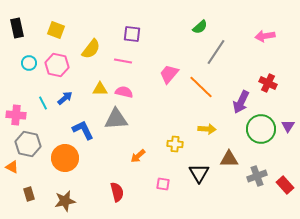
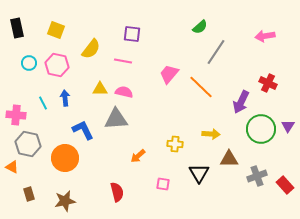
blue arrow: rotated 56 degrees counterclockwise
yellow arrow: moved 4 px right, 5 px down
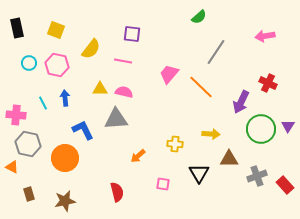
green semicircle: moved 1 px left, 10 px up
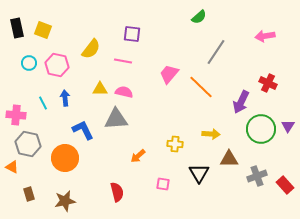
yellow square: moved 13 px left
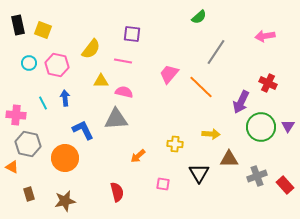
black rectangle: moved 1 px right, 3 px up
yellow triangle: moved 1 px right, 8 px up
green circle: moved 2 px up
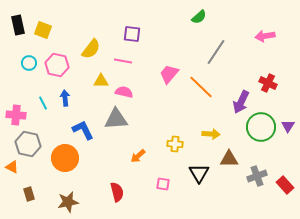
brown star: moved 3 px right, 1 px down
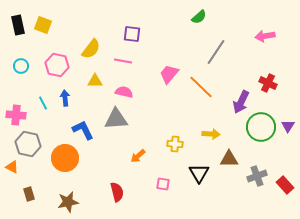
yellow square: moved 5 px up
cyan circle: moved 8 px left, 3 px down
yellow triangle: moved 6 px left
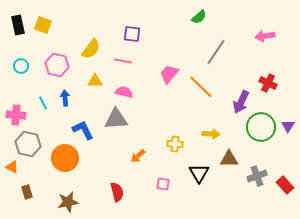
brown rectangle: moved 2 px left, 2 px up
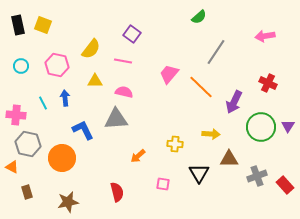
purple square: rotated 30 degrees clockwise
purple arrow: moved 7 px left
orange circle: moved 3 px left
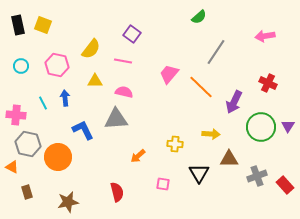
orange circle: moved 4 px left, 1 px up
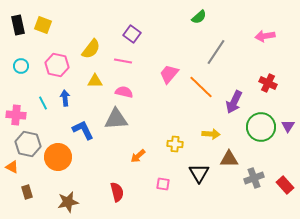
gray cross: moved 3 px left, 2 px down
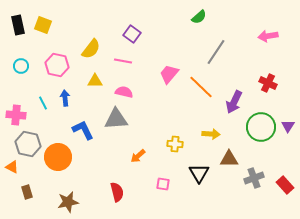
pink arrow: moved 3 px right
